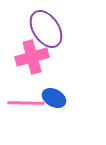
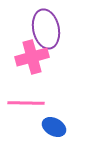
purple ellipse: rotated 21 degrees clockwise
blue ellipse: moved 29 px down
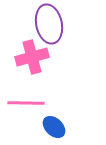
purple ellipse: moved 3 px right, 5 px up
blue ellipse: rotated 15 degrees clockwise
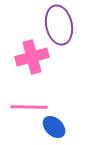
purple ellipse: moved 10 px right, 1 px down
pink line: moved 3 px right, 4 px down
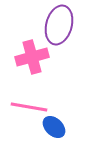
purple ellipse: rotated 27 degrees clockwise
pink line: rotated 9 degrees clockwise
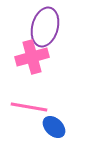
purple ellipse: moved 14 px left, 2 px down
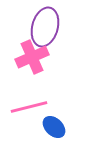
pink cross: rotated 8 degrees counterclockwise
pink line: rotated 24 degrees counterclockwise
